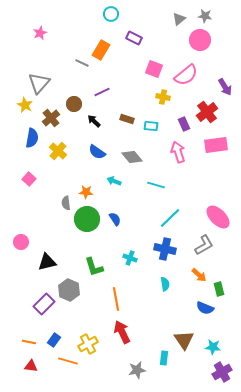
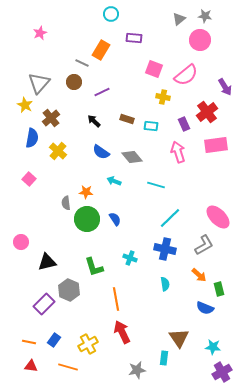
purple rectangle at (134, 38): rotated 21 degrees counterclockwise
brown circle at (74, 104): moved 22 px up
blue semicircle at (97, 152): moved 4 px right
brown triangle at (184, 340): moved 5 px left, 2 px up
orange line at (68, 361): moved 6 px down
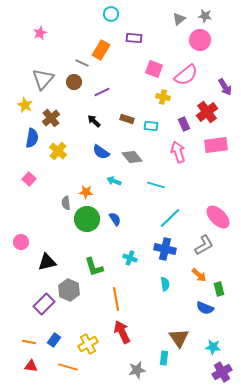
gray triangle at (39, 83): moved 4 px right, 4 px up
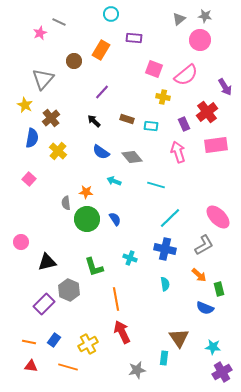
gray line at (82, 63): moved 23 px left, 41 px up
brown circle at (74, 82): moved 21 px up
purple line at (102, 92): rotated 21 degrees counterclockwise
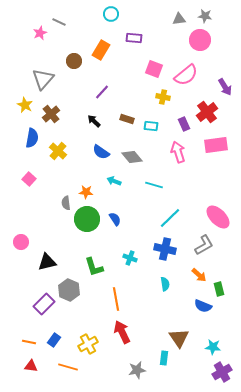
gray triangle at (179, 19): rotated 32 degrees clockwise
brown cross at (51, 118): moved 4 px up
cyan line at (156, 185): moved 2 px left
blue semicircle at (205, 308): moved 2 px left, 2 px up
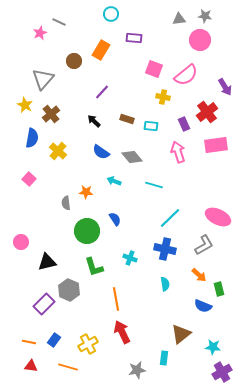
pink ellipse at (218, 217): rotated 20 degrees counterclockwise
green circle at (87, 219): moved 12 px down
brown triangle at (179, 338): moved 2 px right, 4 px up; rotated 25 degrees clockwise
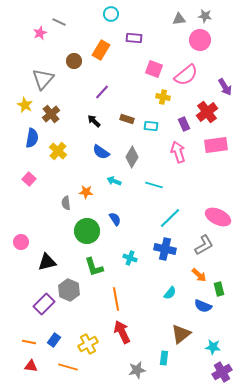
gray diamond at (132, 157): rotated 70 degrees clockwise
cyan semicircle at (165, 284): moved 5 px right, 9 px down; rotated 48 degrees clockwise
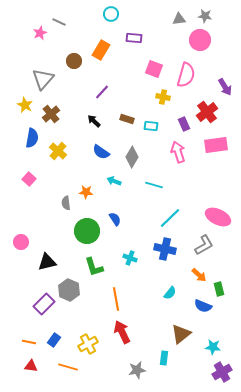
pink semicircle at (186, 75): rotated 35 degrees counterclockwise
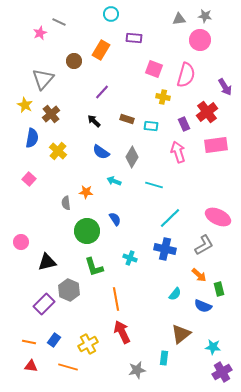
cyan semicircle at (170, 293): moved 5 px right, 1 px down
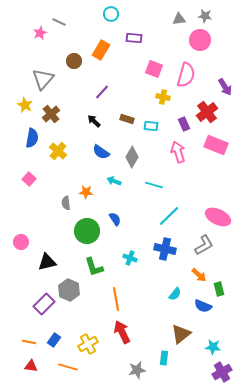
pink rectangle at (216, 145): rotated 30 degrees clockwise
cyan line at (170, 218): moved 1 px left, 2 px up
